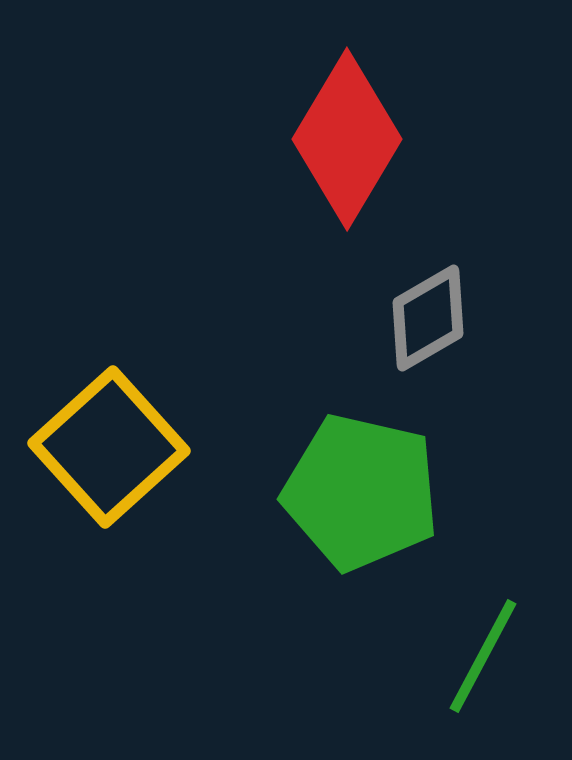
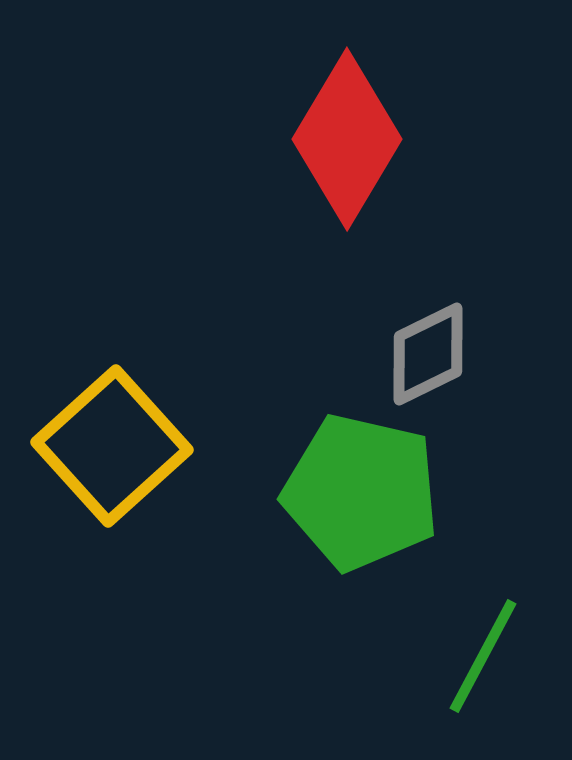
gray diamond: moved 36 px down; rotated 4 degrees clockwise
yellow square: moved 3 px right, 1 px up
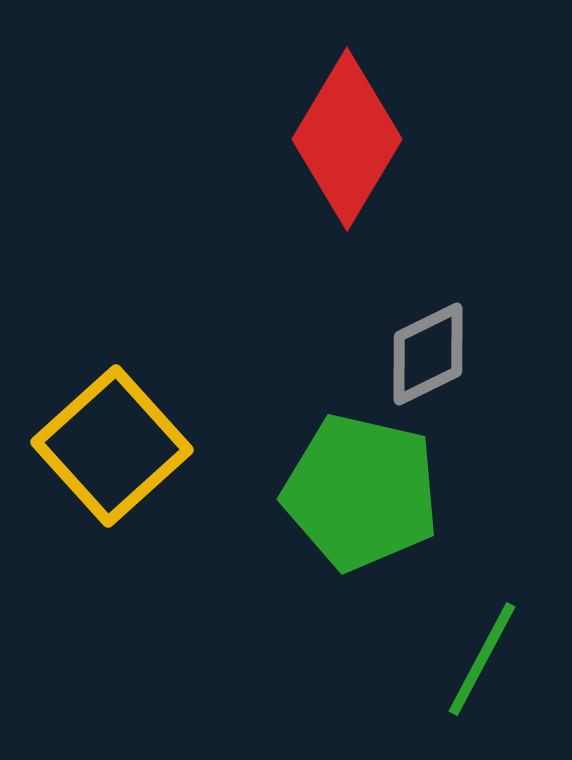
green line: moved 1 px left, 3 px down
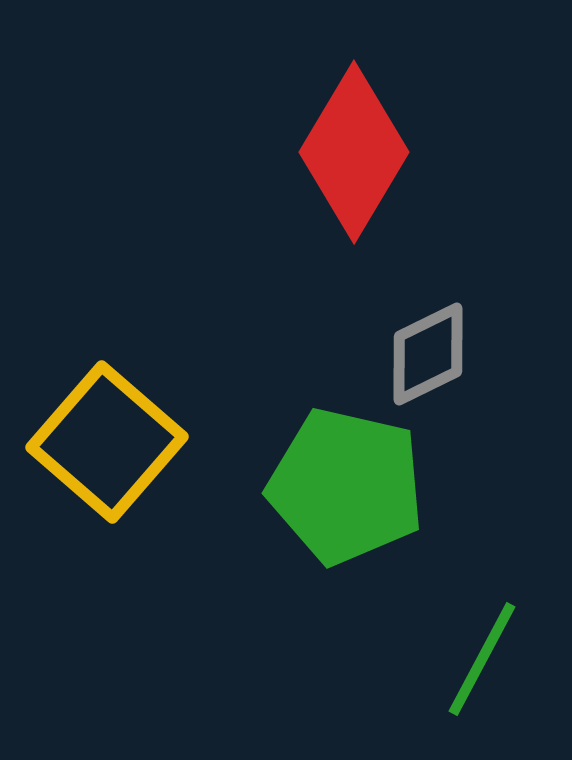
red diamond: moved 7 px right, 13 px down
yellow square: moved 5 px left, 4 px up; rotated 7 degrees counterclockwise
green pentagon: moved 15 px left, 6 px up
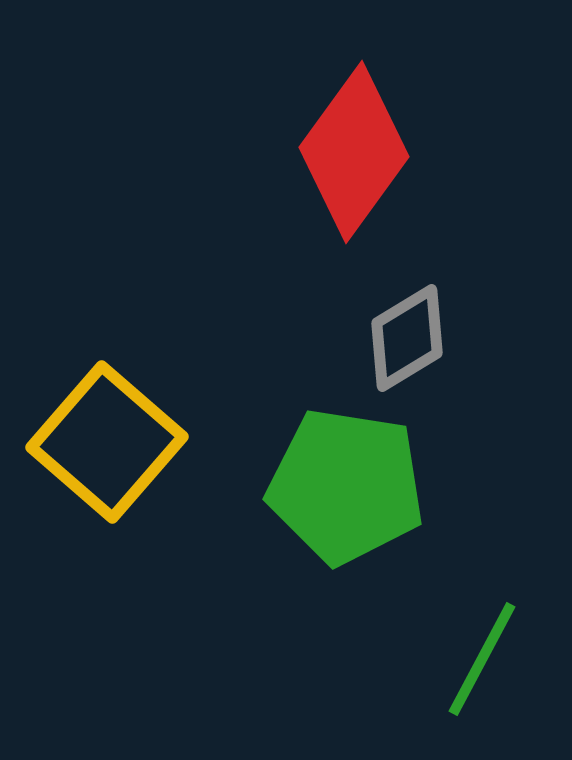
red diamond: rotated 5 degrees clockwise
gray diamond: moved 21 px left, 16 px up; rotated 5 degrees counterclockwise
green pentagon: rotated 4 degrees counterclockwise
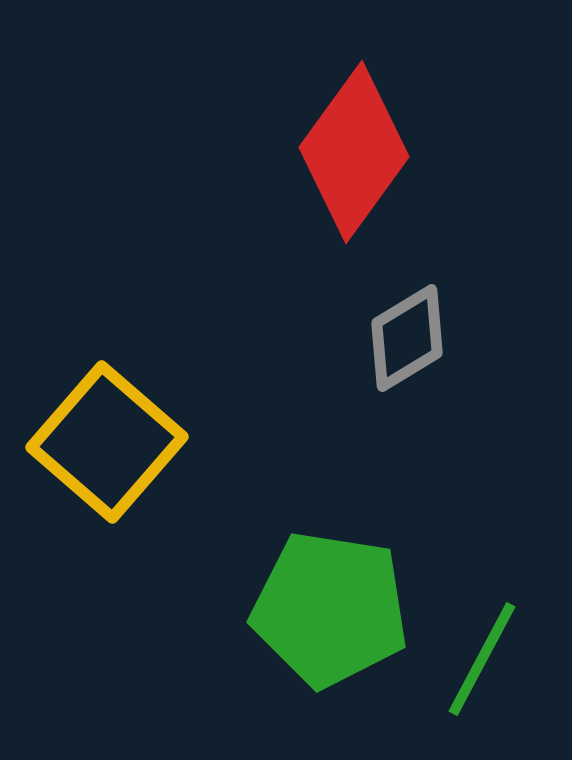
green pentagon: moved 16 px left, 123 px down
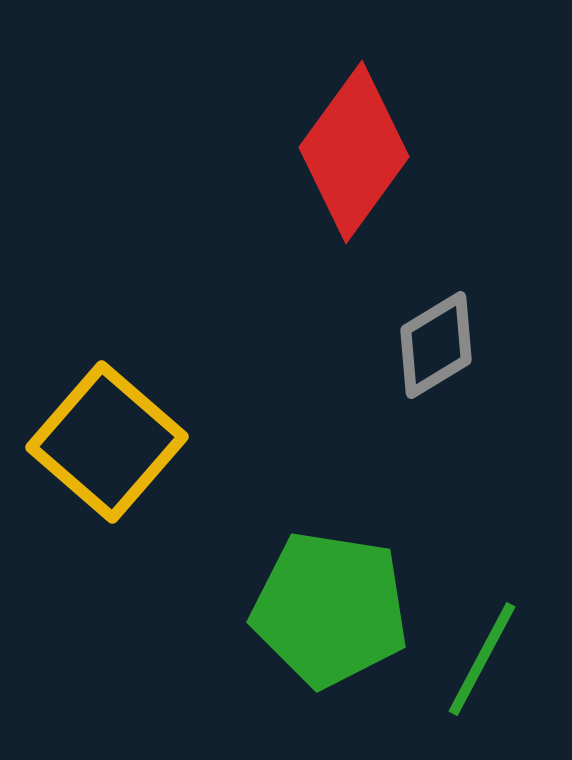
gray diamond: moved 29 px right, 7 px down
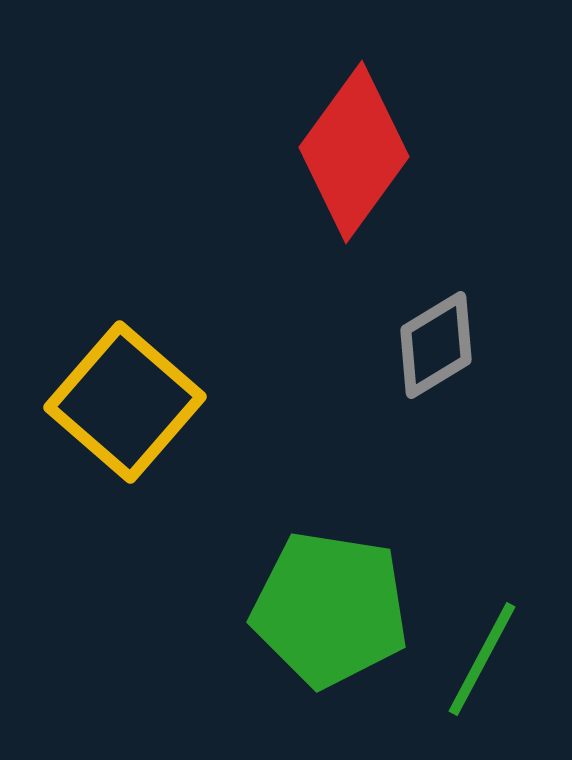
yellow square: moved 18 px right, 40 px up
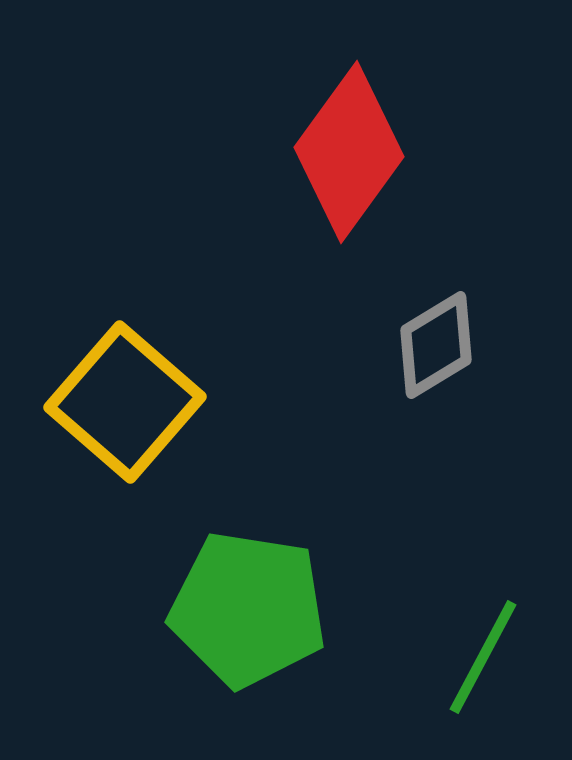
red diamond: moved 5 px left
green pentagon: moved 82 px left
green line: moved 1 px right, 2 px up
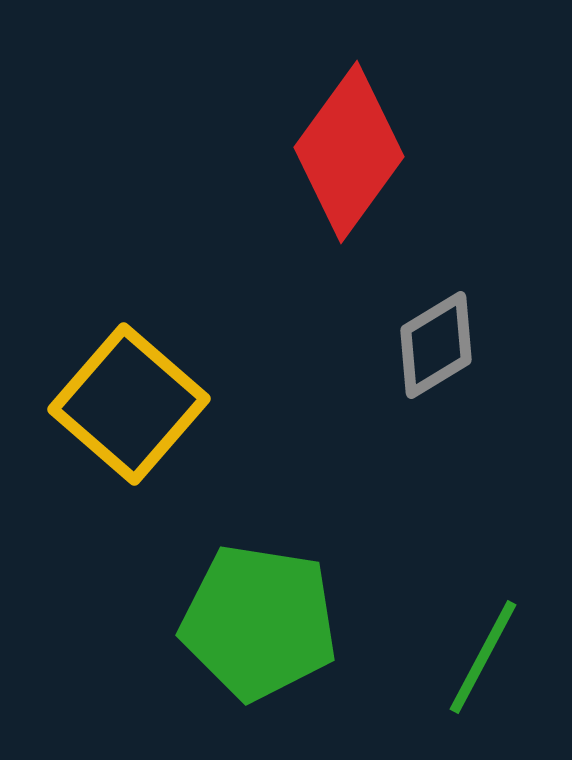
yellow square: moved 4 px right, 2 px down
green pentagon: moved 11 px right, 13 px down
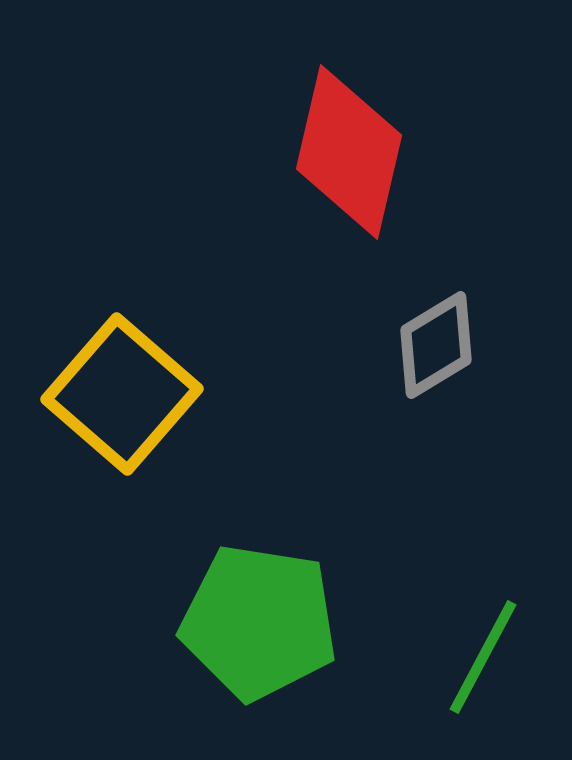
red diamond: rotated 23 degrees counterclockwise
yellow square: moved 7 px left, 10 px up
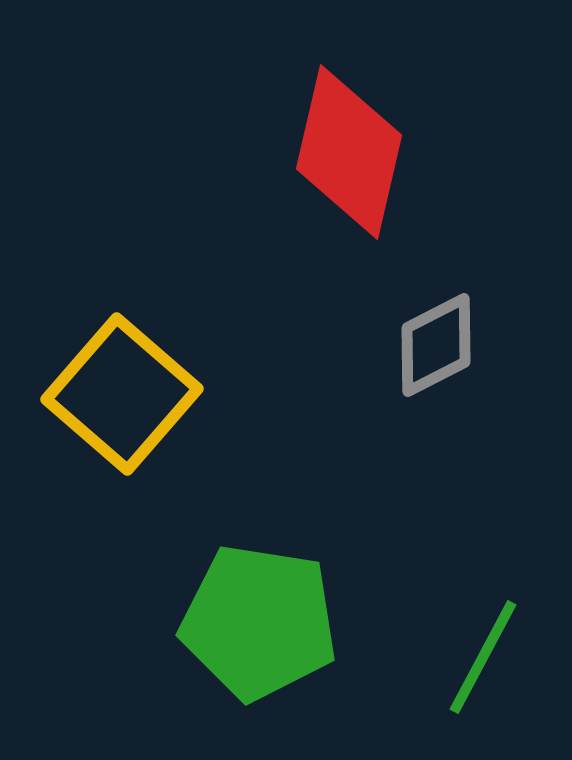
gray diamond: rotated 4 degrees clockwise
